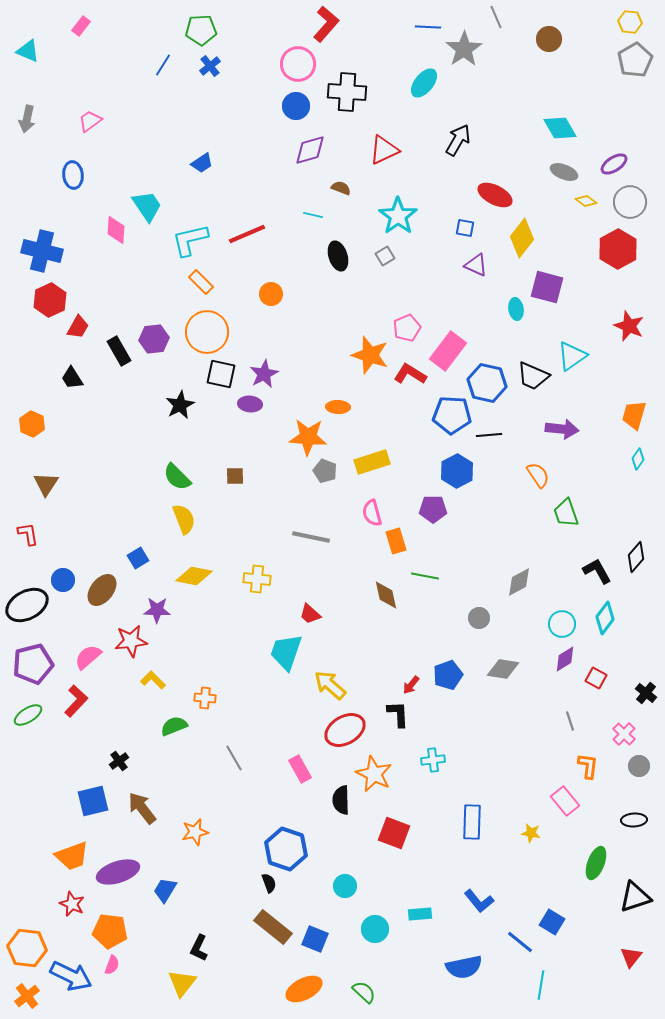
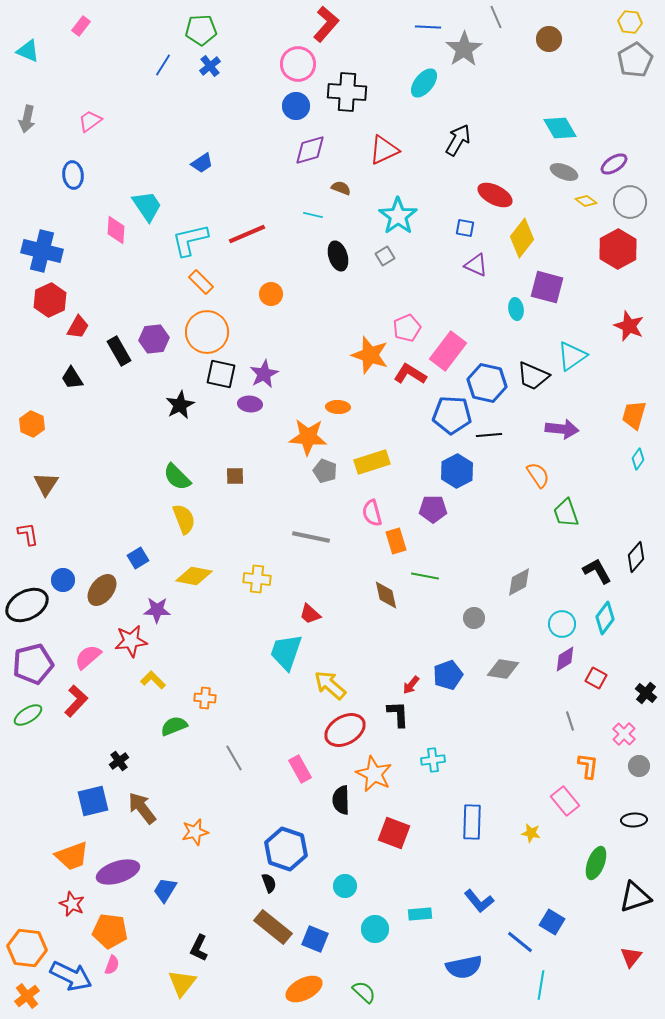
gray circle at (479, 618): moved 5 px left
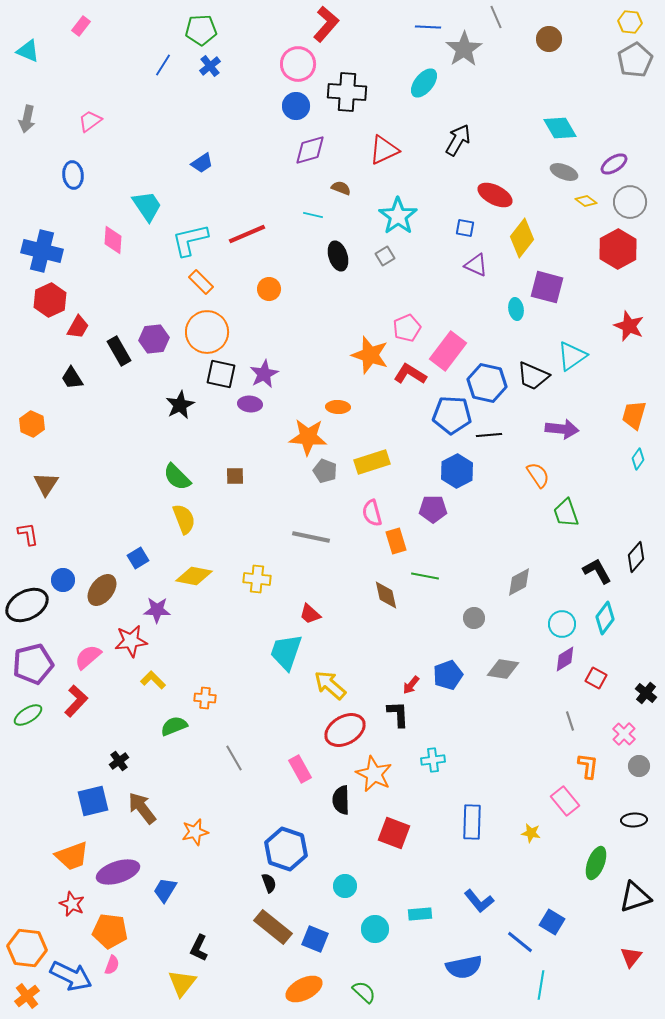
pink diamond at (116, 230): moved 3 px left, 10 px down
orange circle at (271, 294): moved 2 px left, 5 px up
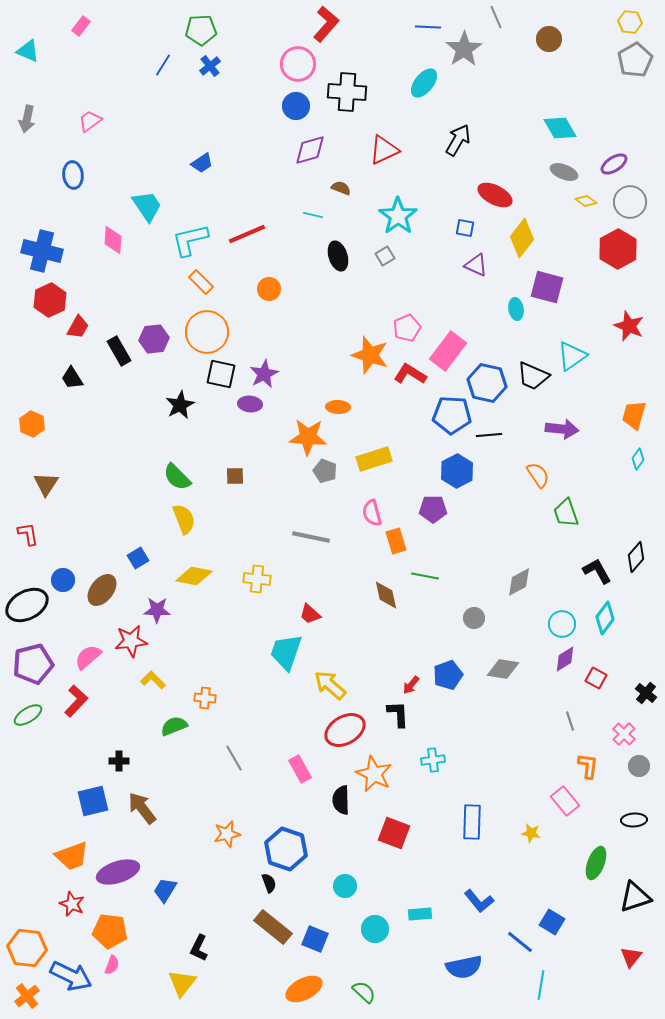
yellow rectangle at (372, 462): moved 2 px right, 3 px up
black cross at (119, 761): rotated 36 degrees clockwise
orange star at (195, 832): moved 32 px right, 2 px down
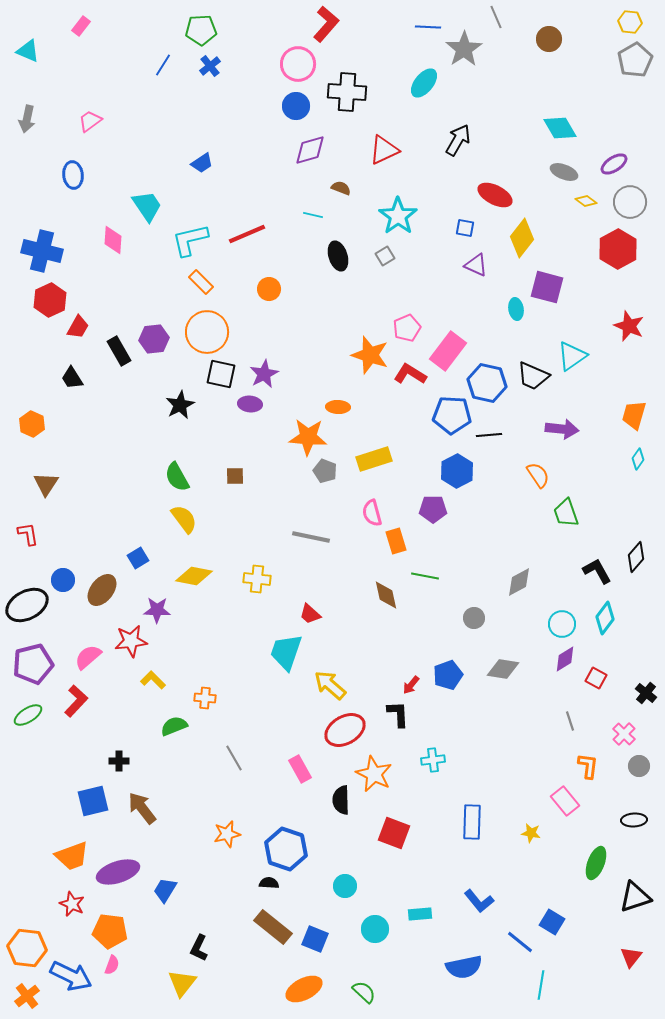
green semicircle at (177, 477): rotated 16 degrees clockwise
yellow semicircle at (184, 519): rotated 16 degrees counterclockwise
black semicircle at (269, 883): rotated 66 degrees counterclockwise
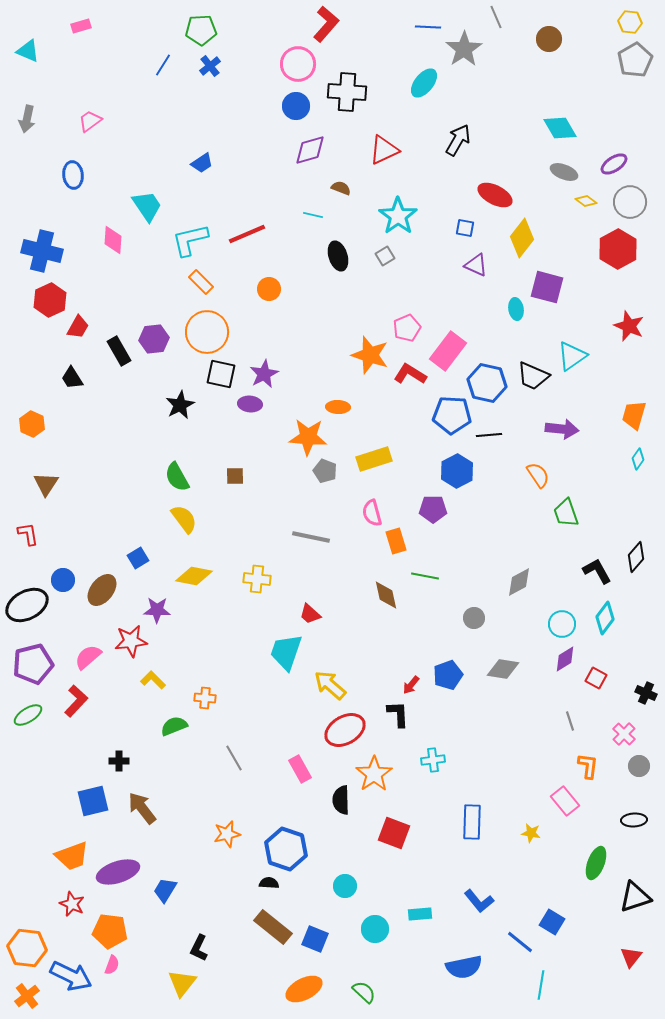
pink rectangle at (81, 26): rotated 36 degrees clockwise
black cross at (646, 693): rotated 15 degrees counterclockwise
orange star at (374, 774): rotated 12 degrees clockwise
